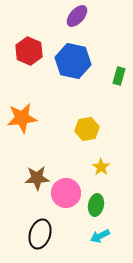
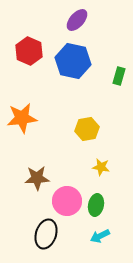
purple ellipse: moved 4 px down
yellow star: rotated 24 degrees counterclockwise
pink circle: moved 1 px right, 8 px down
black ellipse: moved 6 px right
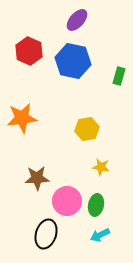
cyan arrow: moved 1 px up
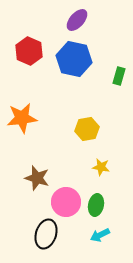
blue hexagon: moved 1 px right, 2 px up
brown star: rotated 20 degrees clockwise
pink circle: moved 1 px left, 1 px down
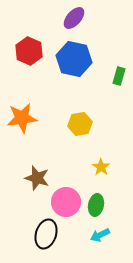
purple ellipse: moved 3 px left, 2 px up
yellow hexagon: moved 7 px left, 5 px up
yellow star: rotated 24 degrees clockwise
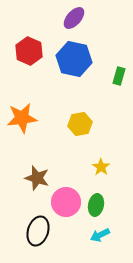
black ellipse: moved 8 px left, 3 px up
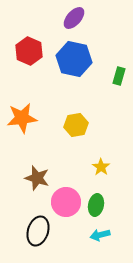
yellow hexagon: moved 4 px left, 1 px down
cyan arrow: rotated 12 degrees clockwise
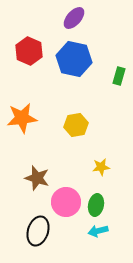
yellow star: rotated 30 degrees clockwise
cyan arrow: moved 2 px left, 4 px up
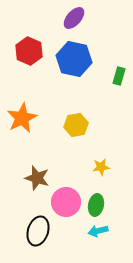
orange star: rotated 20 degrees counterclockwise
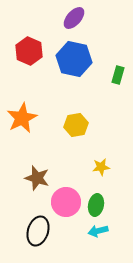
green rectangle: moved 1 px left, 1 px up
